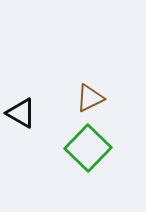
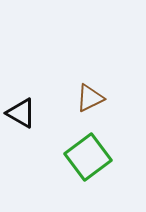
green square: moved 9 px down; rotated 9 degrees clockwise
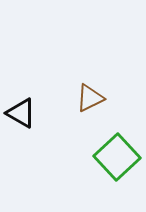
green square: moved 29 px right; rotated 6 degrees counterclockwise
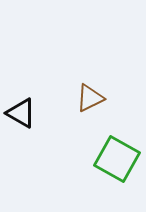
green square: moved 2 px down; rotated 18 degrees counterclockwise
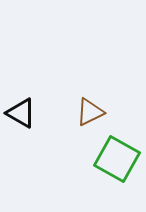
brown triangle: moved 14 px down
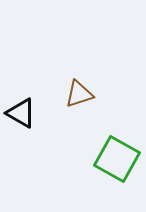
brown triangle: moved 11 px left, 18 px up; rotated 8 degrees clockwise
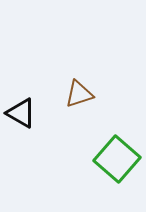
green square: rotated 12 degrees clockwise
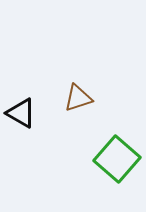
brown triangle: moved 1 px left, 4 px down
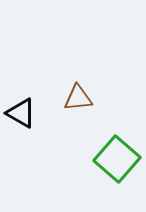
brown triangle: rotated 12 degrees clockwise
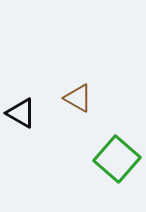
brown triangle: rotated 36 degrees clockwise
